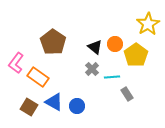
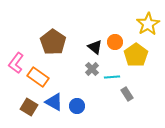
orange circle: moved 2 px up
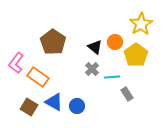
yellow star: moved 7 px left
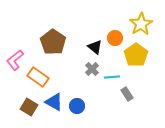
orange circle: moved 4 px up
pink L-shape: moved 1 px left, 3 px up; rotated 15 degrees clockwise
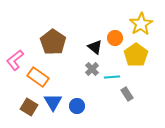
blue triangle: moved 1 px left; rotated 30 degrees clockwise
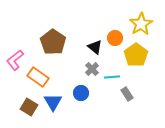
blue circle: moved 4 px right, 13 px up
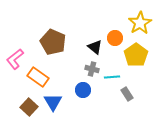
yellow star: moved 1 px left, 1 px up
brown pentagon: rotated 10 degrees counterclockwise
pink L-shape: moved 1 px up
gray cross: rotated 32 degrees counterclockwise
blue circle: moved 2 px right, 3 px up
brown square: rotated 12 degrees clockwise
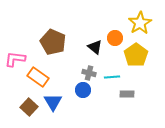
pink L-shape: rotated 45 degrees clockwise
gray cross: moved 3 px left, 4 px down
gray rectangle: rotated 56 degrees counterclockwise
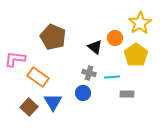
brown pentagon: moved 5 px up
blue circle: moved 3 px down
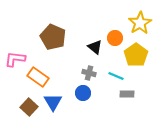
cyan line: moved 4 px right, 1 px up; rotated 28 degrees clockwise
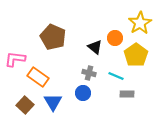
brown square: moved 4 px left, 2 px up
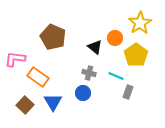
gray rectangle: moved 1 px right, 2 px up; rotated 72 degrees counterclockwise
